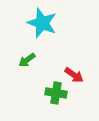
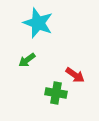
cyan star: moved 4 px left
red arrow: moved 1 px right
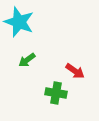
cyan star: moved 19 px left, 1 px up
red arrow: moved 4 px up
